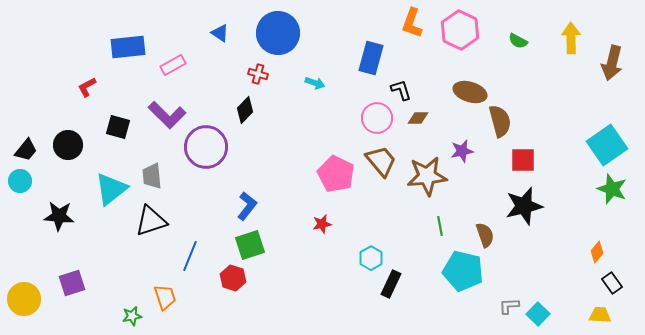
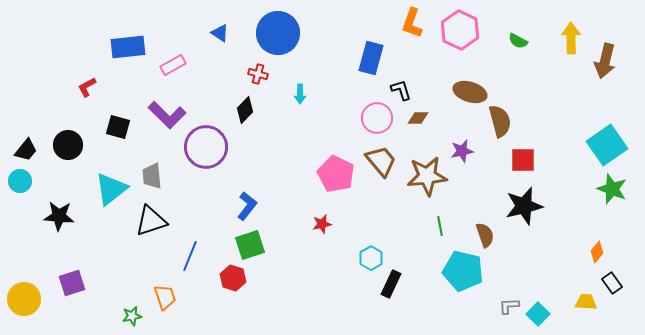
brown arrow at (612, 63): moved 7 px left, 2 px up
cyan arrow at (315, 83): moved 15 px left, 11 px down; rotated 72 degrees clockwise
yellow trapezoid at (600, 315): moved 14 px left, 13 px up
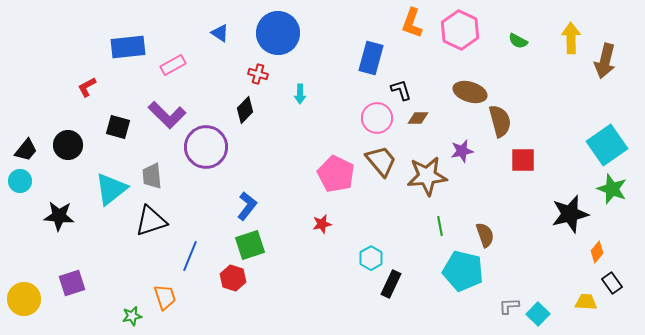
black star at (524, 206): moved 46 px right, 8 px down
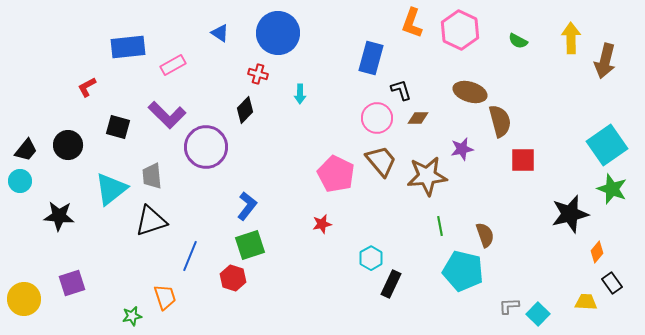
purple star at (462, 151): moved 2 px up
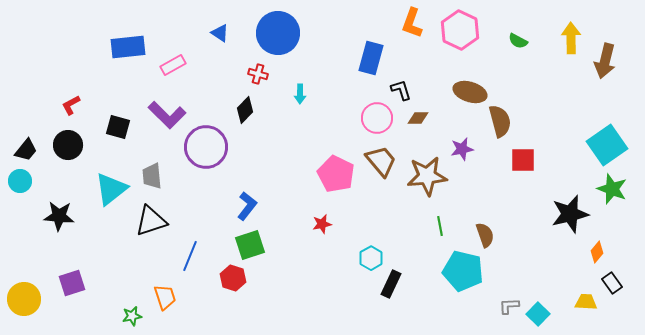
red L-shape at (87, 87): moved 16 px left, 18 px down
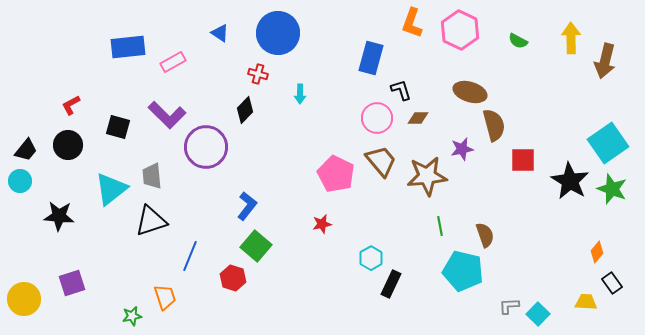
pink rectangle at (173, 65): moved 3 px up
brown semicircle at (500, 121): moved 6 px left, 4 px down
cyan square at (607, 145): moved 1 px right, 2 px up
black star at (570, 214): moved 33 px up; rotated 27 degrees counterclockwise
green square at (250, 245): moved 6 px right, 1 px down; rotated 32 degrees counterclockwise
